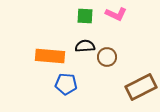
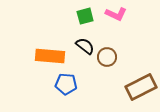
green square: rotated 18 degrees counterclockwise
black semicircle: rotated 42 degrees clockwise
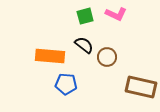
black semicircle: moved 1 px left, 1 px up
brown rectangle: rotated 40 degrees clockwise
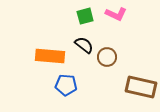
blue pentagon: moved 1 px down
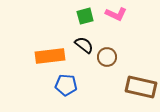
orange rectangle: rotated 12 degrees counterclockwise
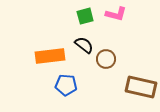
pink L-shape: rotated 10 degrees counterclockwise
brown circle: moved 1 px left, 2 px down
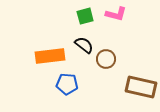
blue pentagon: moved 1 px right, 1 px up
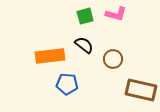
brown circle: moved 7 px right
brown rectangle: moved 3 px down
